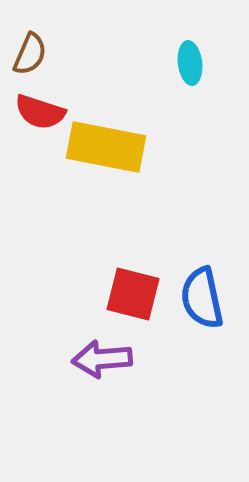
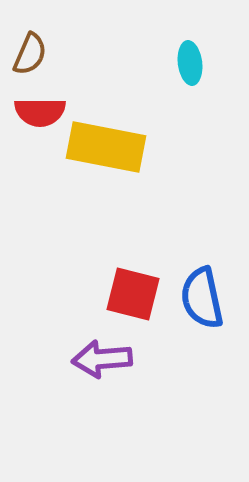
red semicircle: rotated 18 degrees counterclockwise
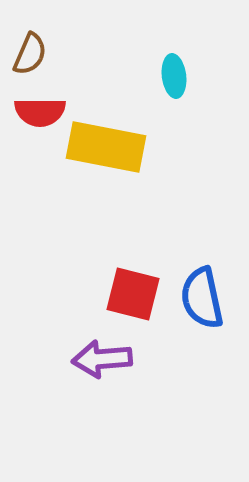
cyan ellipse: moved 16 px left, 13 px down
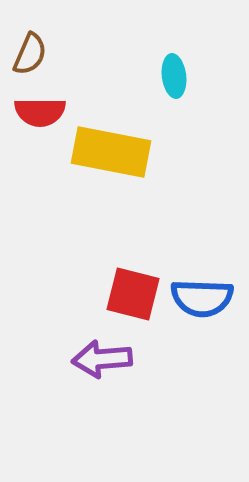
yellow rectangle: moved 5 px right, 5 px down
blue semicircle: rotated 76 degrees counterclockwise
